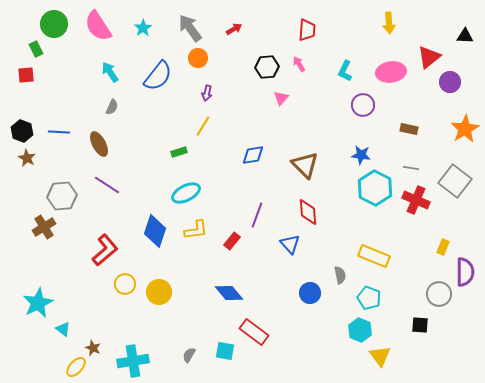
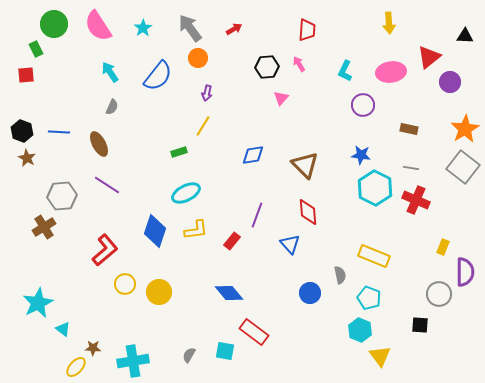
gray square at (455, 181): moved 8 px right, 14 px up
brown star at (93, 348): rotated 21 degrees counterclockwise
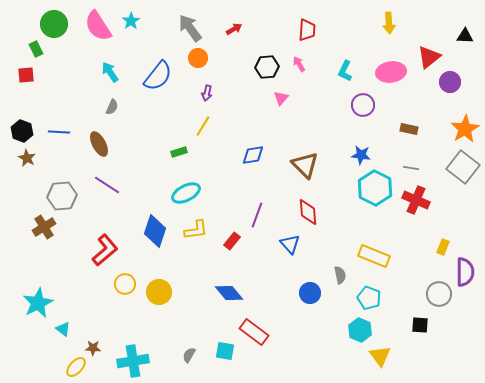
cyan star at (143, 28): moved 12 px left, 7 px up
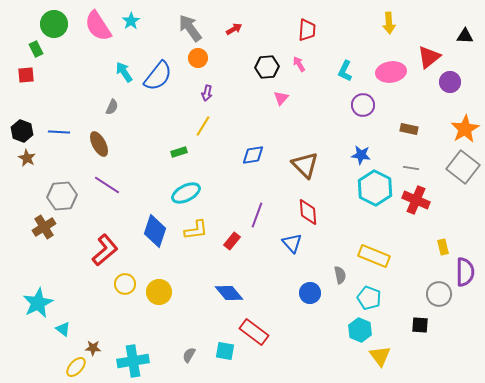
cyan arrow at (110, 72): moved 14 px right
blue triangle at (290, 244): moved 2 px right, 1 px up
yellow rectangle at (443, 247): rotated 35 degrees counterclockwise
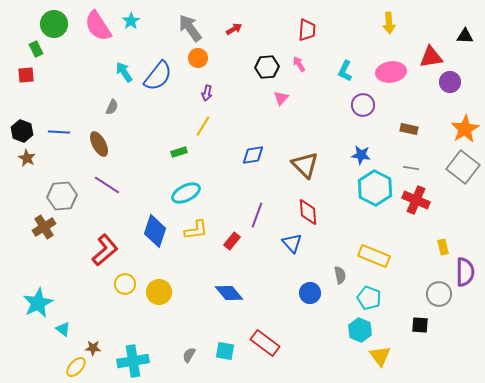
red triangle at (429, 57): moved 2 px right; rotated 30 degrees clockwise
red rectangle at (254, 332): moved 11 px right, 11 px down
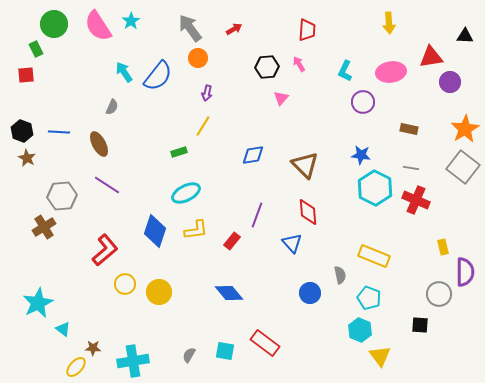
purple circle at (363, 105): moved 3 px up
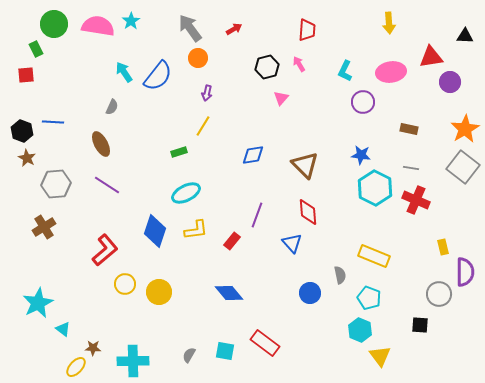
pink semicircle at (98, 26): rotated 132 degrees clockwise
black hexagon at (267, 67): rotated 10 degrees counterclockwise
blue line at (59, 132): moved 6 px left, 10 px up
brown ellipse at (99, 144): moved 2 px right
gray hexagon at (62, 196): moved 6 px left, 12 px up
cyan cross at (133, 361): rotated 8 degrees clockwise
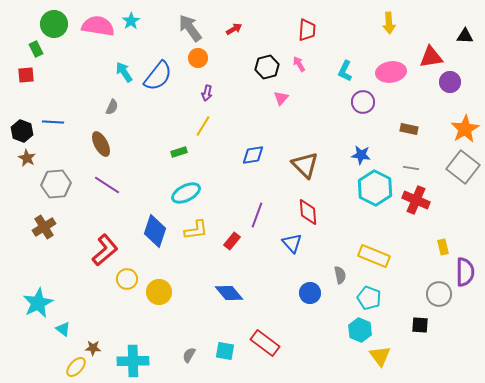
yellow circle at (125, 284): moved 2 px right, 5 px up
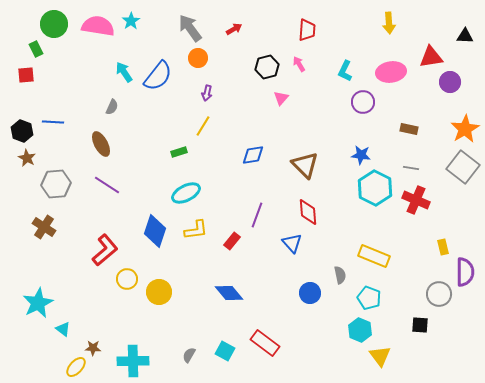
brown cross at (44, 227): rotated 25 degrees counterclockwise
cyan square at (225, 351): rotated 18 degrees clockwise
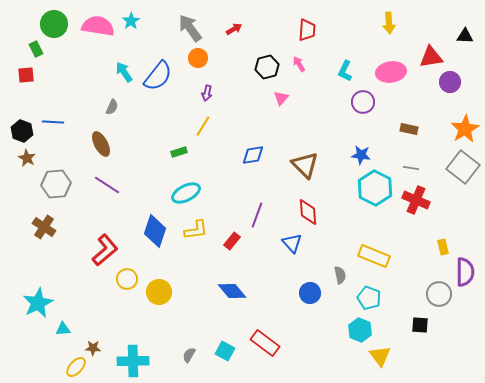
blue diamond at (229, 293): moved 3 px right, 2 px up
cyan triangle at (63, 329): rotated 42 degrees counterclockwise
